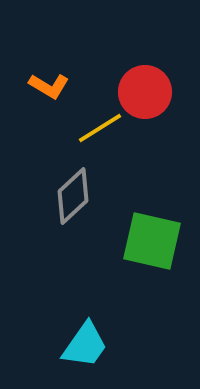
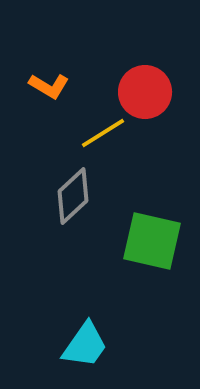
yellow line: moved 3 px right, 5 px down
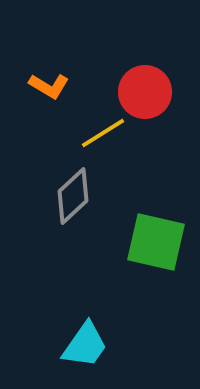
green square: moved 4 px right, 1 px down
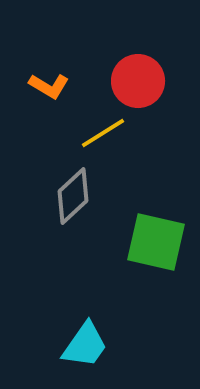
red circle: moved 7 px left, 11 px up
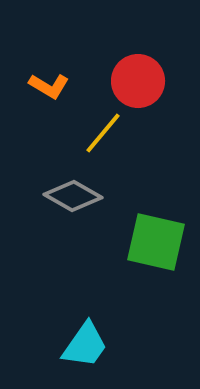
yellow line: rotated 18 degrees counterclockwise
gray diamond: rotated 72 degrees clockwise
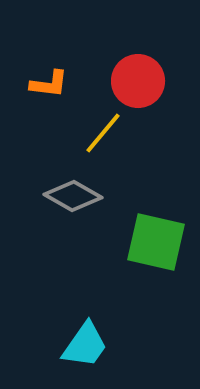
orange L-shape: moved 2 px up; rotated 24 degrees counterclockwise
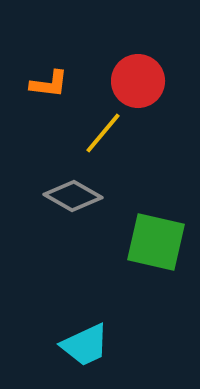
cyan trapezoid: rotated 30 degrees clockwise
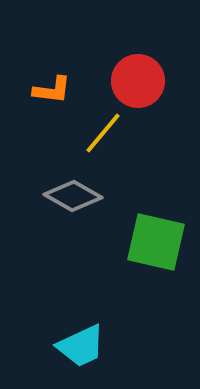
orange L-shape: moved 3 px right, 6 px down
cyan trapezoid: moved 4 px left, 1 px down
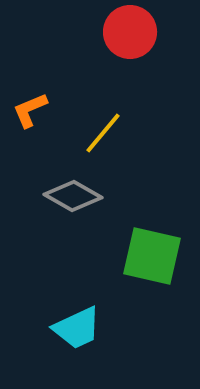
red circle: moved 8 px left, 49 px up
orange L-shape: moved 22 px left, 20 px down; rotated 150 degrees clockwise
green square: moved 4 px left, 14 px down
cyan trapezoid: moved 4 px left, 18 px up
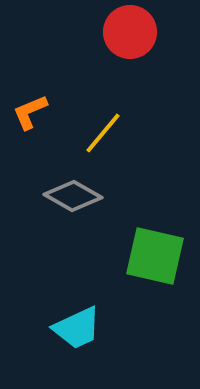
orange L-shape: moved 2 px down
green square: moved 3 px right
